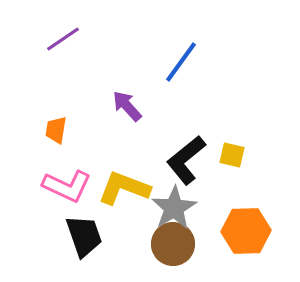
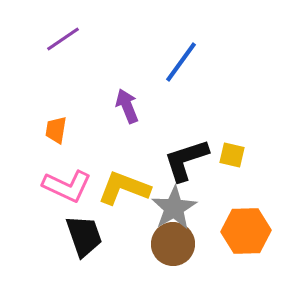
purple arrow: rotated 20 degrees clockwise
black L-shape: rotated 21 degrees clockwise
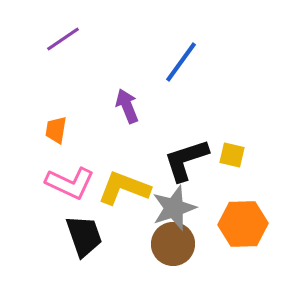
pink L-shape: moved 3 px right, 3 px up
gray star: rotated 12 degrees clockwise
orange hexagon: moved 3 px left, 7 px up
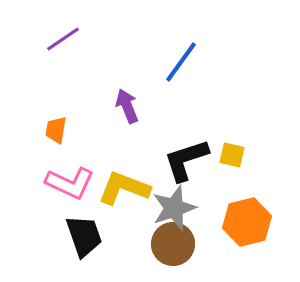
orange hexagon: moved 4 px right, 2 px up; rotated 12 degrees counterclockwise
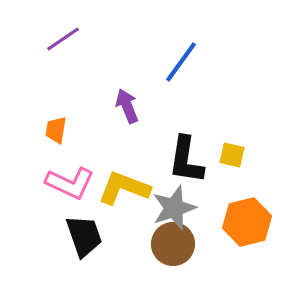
black L-shape: rotated 63 degrees counterclockwise
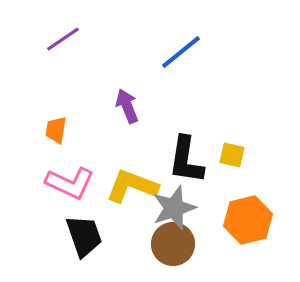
blue line: moved 10 px up; rotated 15 degrees clockwise
yellow L-shape: moved 8 px right, 2 px up
orange hexagon: moved 1 px right, 2 px up
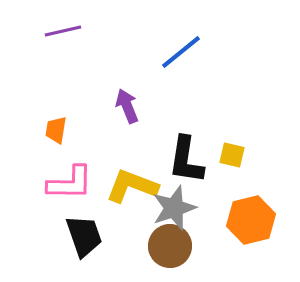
purple line: moved 8 px up; rotated 21 degrees clockwise
pink L-shape: rotated 24 degrees counterclockwise
orange hexagon: moved 3 px right
brown circle: moved 3 px left, 2 px down
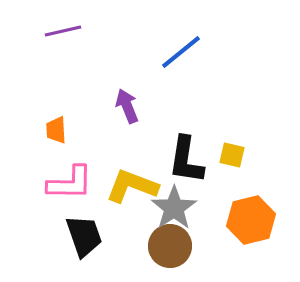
orange trapezoid: rotated 12 degrees counterclockwise
gray star: rotated 15 degrees counterclockwise
